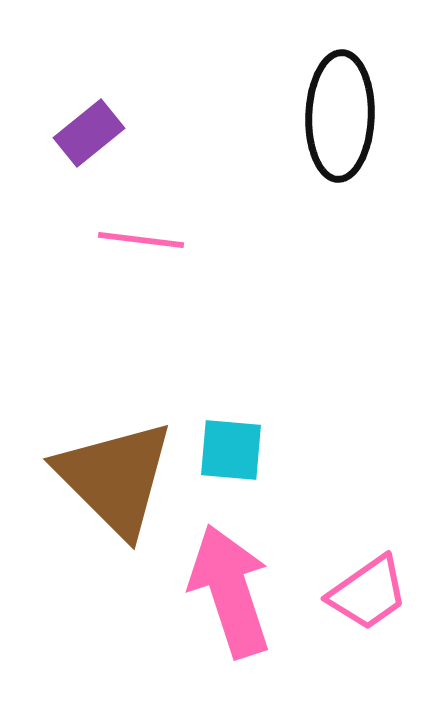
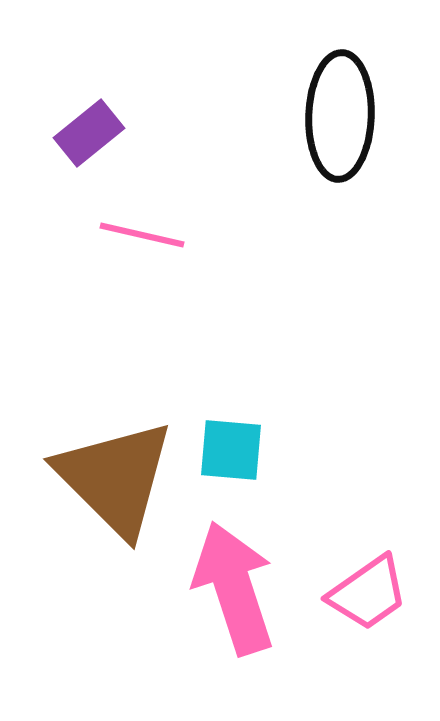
pink line: moved 1 px right, 5 px up; rotated 6 degrees clockwise
pink arrow: moved 4 px right, 3 px up
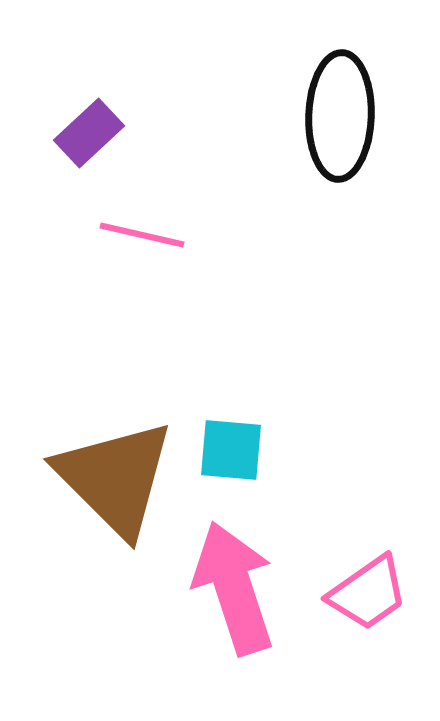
purple rectangle: rotated 4 degrees counterclockwise
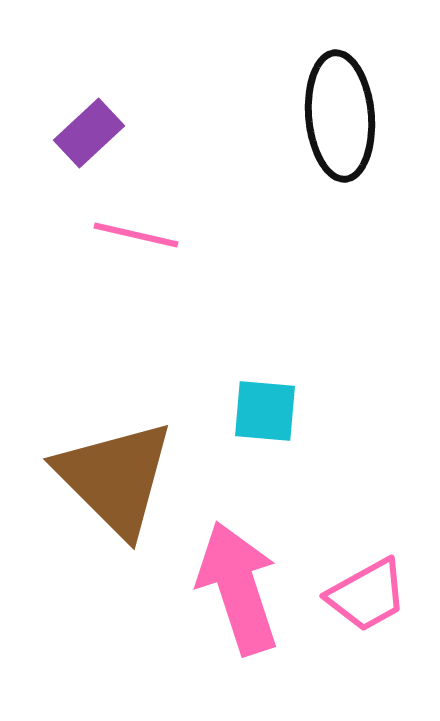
black ellipse: rotated 7 degrees counterclockwise
pink line: moved 6 px left
cyan square: moved 34 px right, 39 px up
pink arrow: moved 4 px right
pink trapezoid: moved 1 px left, 2 px down; rotated 6 degrees clockwise
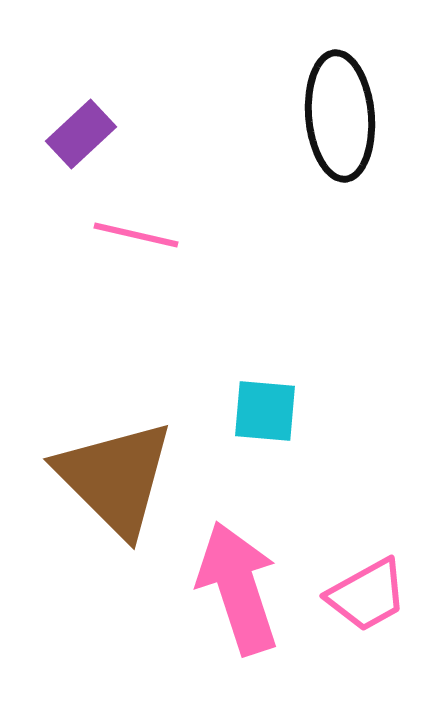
purple rectangle: moved 8 px left, 1 px down
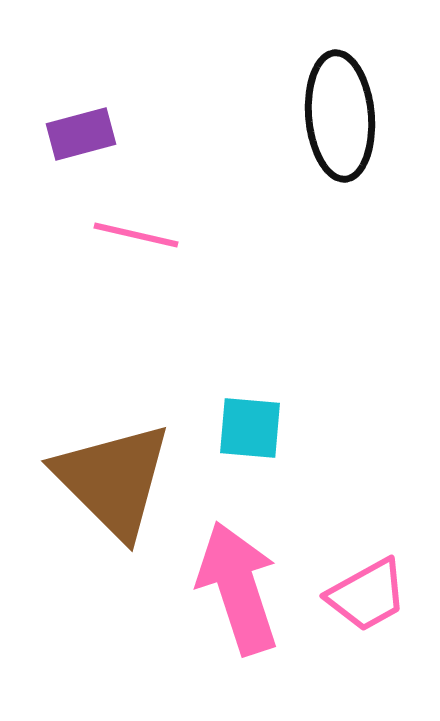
purple rectangle: rotated 28 degrees clockwise
cyan square: moved 15 px left, 17 px down
brown triangle: moved 2 px left, 2 px down
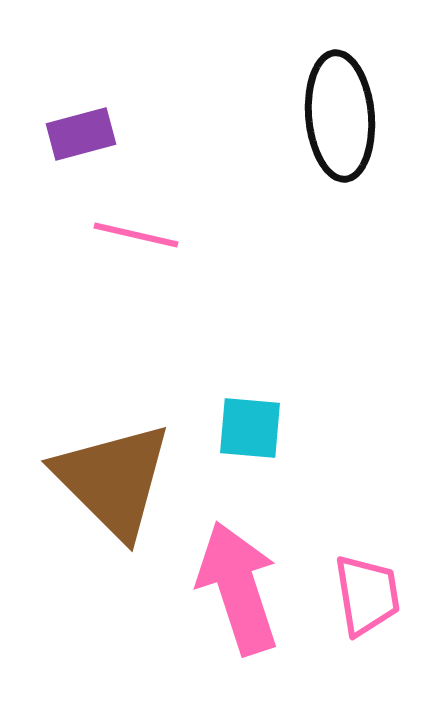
pink trapezoid: rotated 70 degrees counterclockwise
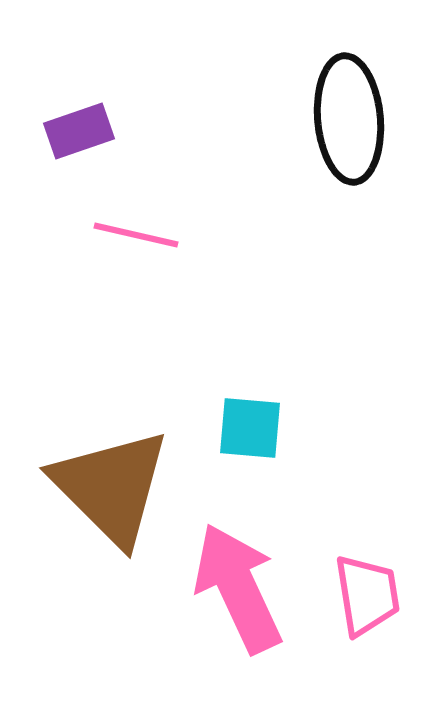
black ellipse: moved 9 px right, 3 px down
purple rectangle: moved 2 px left, 3 px up; rotated 4 degrees counterclockwise
brown triangle: moved 2 px left, 7 px down
pink arrow: rotated 7 degrees counterclockwise
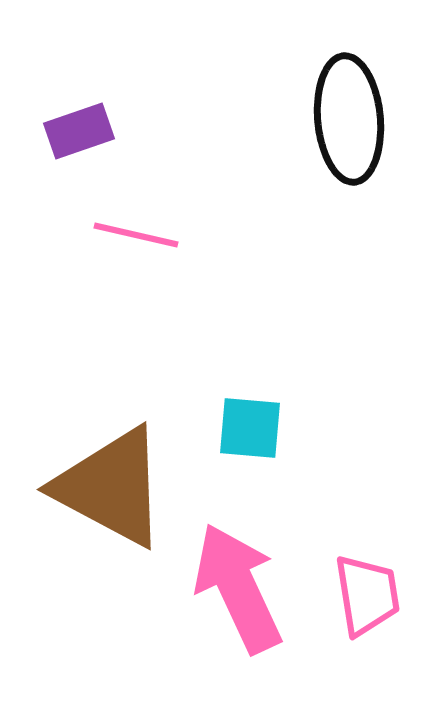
brown triangle: rotated 17 degrees counterclockwise
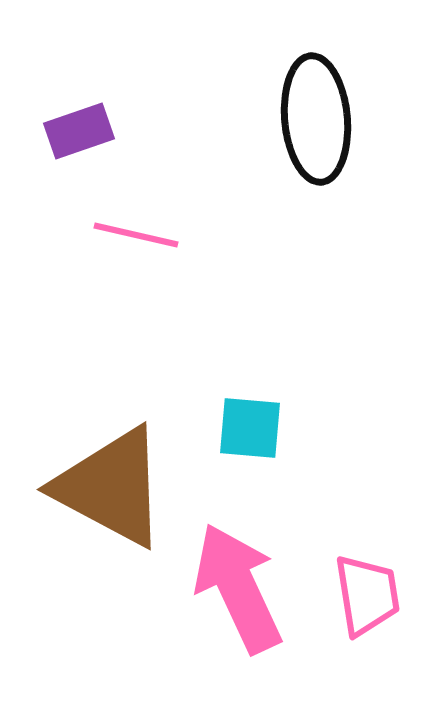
black ellipse: moved 33 px left
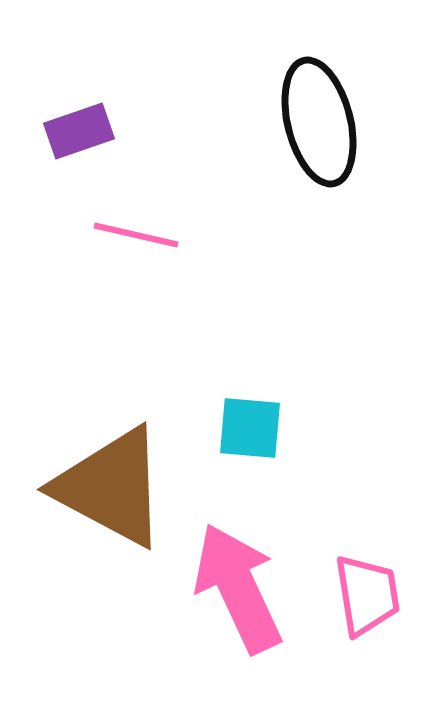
black ellipse: moved 3 px right, 3 px down; rotated 9 degrees counterclockwise
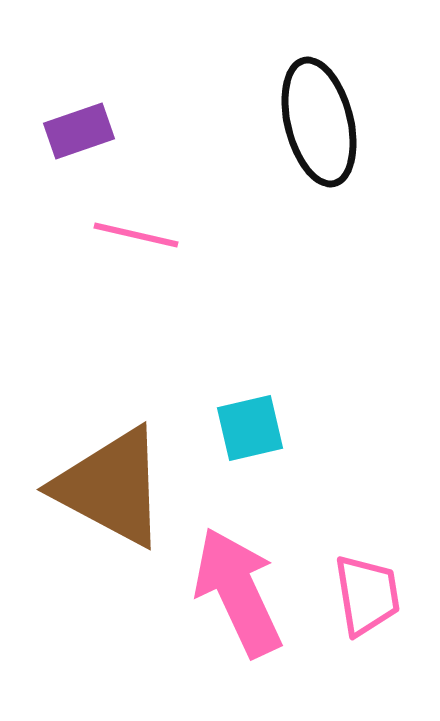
cyan square: rotated 18 degrees counterclockwise
pink arrow: moved 4 px down
